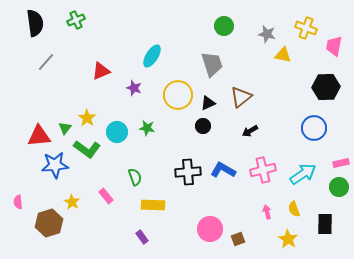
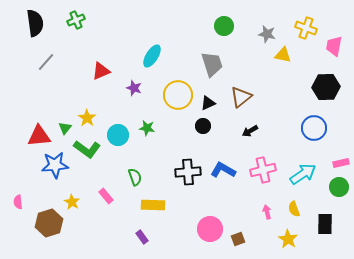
cyan circle at (117, 132): moved 1 px right, 3 px down
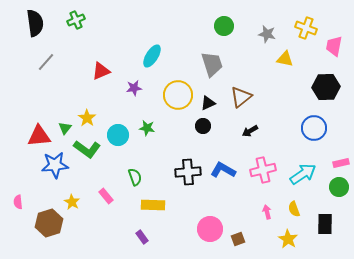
yellow triangle at (283, 55): moved 2 px right, 4 px down
purple star at (134, 88): rotated 28 degrees counterclockwise
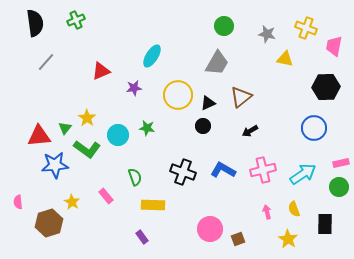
gray trapezoid at (212, 64): moved 5 px right, 1 px up; rotated 48 degrees clockwise
black cross at (188, 172): moved 5 px left; rotated 25 degrees clockwise
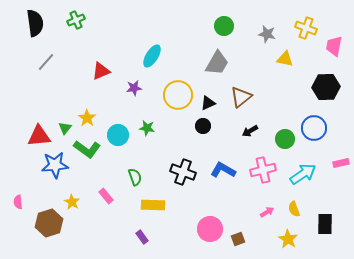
green circle at (339, 187): moved 54 px left, 48 px up
pink arrow at (267, 212): rotated 72 degrees clockwise
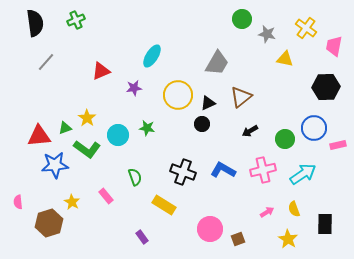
green circle at (224, 26): moved 18 px right, 7 px up
yellow cross at (306, 28): rotated 15 degrees clockwise
black circle at (203, 126): moved 1 px left, 2 px up
green triangle at (65, 128): rotated 32 degrees clockwise
pink rectangle at (341, 163): moved 3 px left, 18 px up
yellow rectangle at (153, 205): moved 11 px right; rotated 30 degrees clockwise
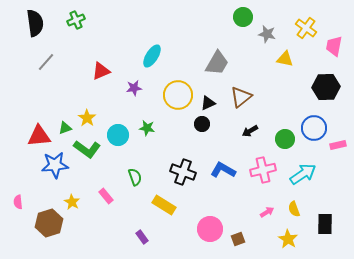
green circle at (242, 19): moved 1 px right, 2 px up
